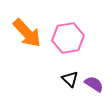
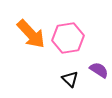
orange arrow: moved 4 px right, 1 px down
purple semicircle: moved 5 px right, 14 px up
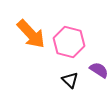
pink hexagon: moved 1 px right, 4 px down; rotated 24 degrees clockwise
black triangle: moved 1 px down
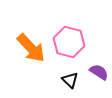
orange arrow: moved 14 px down
purple semicircle: moved 2 px down
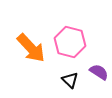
pink hexagon: moved 1 px right
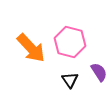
purple semicircle: rotated 24 degrees clockwise
black triangle: rotated 12 degrees clockwise
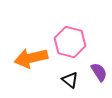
orange arrow: moved 10 px down; rotated 120 degrees clockwise
black triangle: rotated 18 degrees counterclockwise
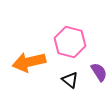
orange arrow: moved 2 px left, 4 px down
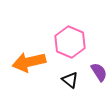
pink hexagon: rotated 8 degrees clockwise
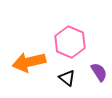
black triangle: moved 3 px left, 2 px up
